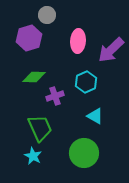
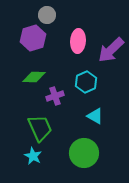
purple hexagon: moved 4 px right
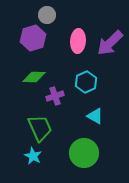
purple arrow: moved 1 px left, 7 px up
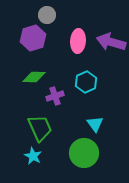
purple arrow: moved 1 px right, 1 px up; rotated 60 degrees clockwise
cyan triangle: moved 8 px down; rotated 24 degrees clockwise
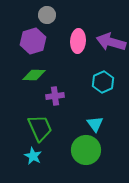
purple hexagon: moved 3 px down
green diamond: moved 2 px up
cyan hexagon: moved 17 px right
purple cross: rotated 12 degrees clockwise
green circle: moved 2 px right, 3 px up
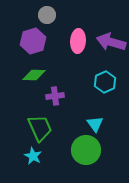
cyan hexagon: moved 2 px right
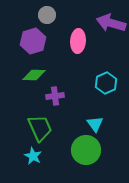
purple arrow: moved 19 px up
cyan hexagon: moved 1 px right, 1 px down
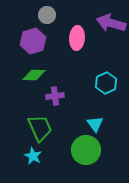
pink ellipse: moved 1 px left, 3 px up
